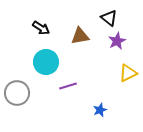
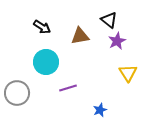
black triangle: moved 2 px down
black arrow: moved 1 px right, 1 px up
yellow triangle: rotated 36 degrees counterclockwise
purple line: moved 2 px down
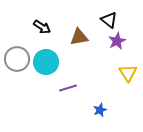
brown triangle: moved 1 px left, 1 px down
gray circle: moved 34 px up
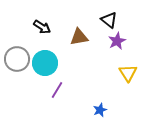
cyan circle: moved 1 px left, 1 px down
purple line: moved 11 px left, 2 px down; rotated 42 degrees counterclockwise
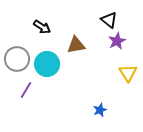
brown triangle: moved 3 px left, 8 px down
cyan circle: moved 2 px right, 1 px down
purple line: moved 31 px left
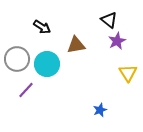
purple line: rotated 12 degrees clockwise
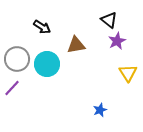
purple line: moved 14 px left, 2 px up
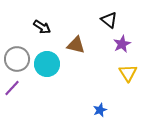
purple star: moved 5 px right, 3 px down
brown triangle: rotated 24 degrees clockwise
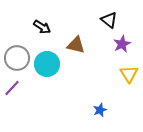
gray circle: moved 1 px up
yellow triangle: moved 1 px right, 1 px down
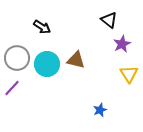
brown triangle: moved 15 px down
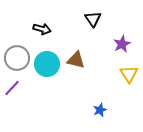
black triangle: moved 16 px left, 1 px up; rotated 18 degrees clockwise
black arrow: moved 2 px down; rotated 18 degrees counterclockwise
